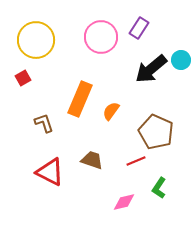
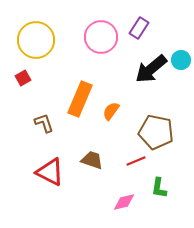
brown pentagon: rotated 12 degrees counterclockwise
green L-shape: rotated 25 degrees counterclockwise
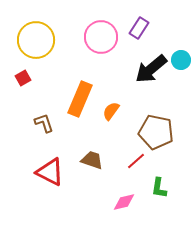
red line: rotated 18 degrees counterclockwise
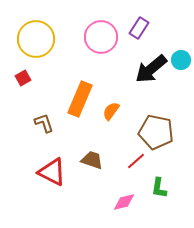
yellow circle: moved 1 px up
red triangle: moved 2 px right
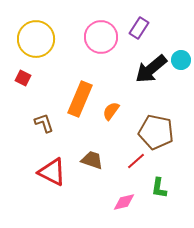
red square: rotated 35 degrees counterclockwise
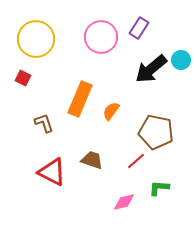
green L-shape: rotated 85 degrees clockwise
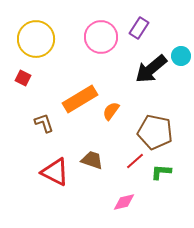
cyan circle: moved 4 px up
orange rectangle: rotated 36 degrees clockwise
brown pentagon: moved 1 px left
red line: moved 1 px left
red triangle: moved 3 px right
green L-shape: moved 2 px right, 16 px up
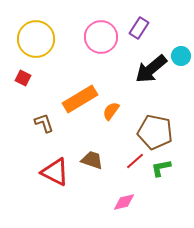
green L-shape: moved 4 px up; rotated 15 degrees counterclockwise
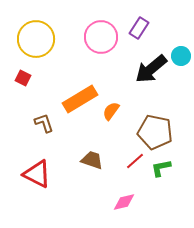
red triangle: moved 18 px left, 2 px down
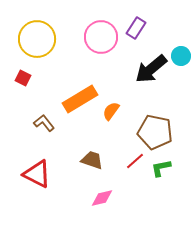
purple rectangle: moved 3 px left
yellow circle: moved 1 px right
brown L-shape: rotated 20 degrees counterclockwise
pink diamond: moved 22 px left, 4 px up
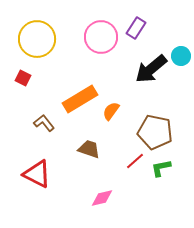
brown trapezoid: moved 3 px left, 11 px up
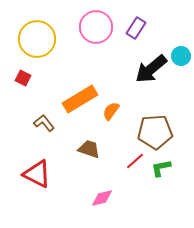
pink circle: moved 5 px left, 10 px up
brown pentagon: rotated 16 degrees counterclockwise
